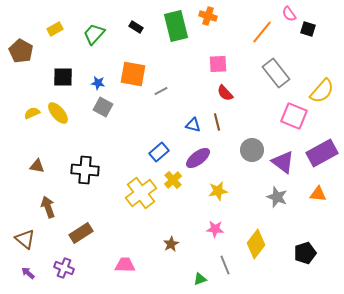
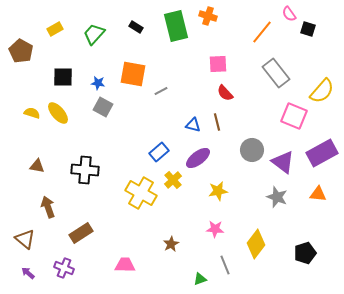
yellow semicircle at (32, 113): rotated 42 degrees clockwise
yellow cross at (141, 193): rotated 24 degrees counterclockwise
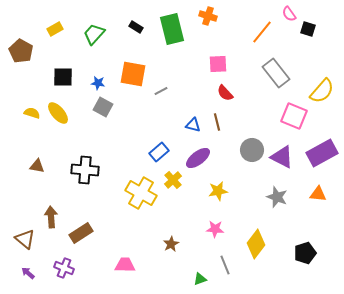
green rectangle at (176, 26): moved 4 px left, 3 px down
purple triangle at (283, 162): moved 1 px left, 5 px up; rotated 10 degrees counterclockwise
brown arrow at (48, 207): moved 3 px right, 10 px down; rotated 15 degrees clockwise
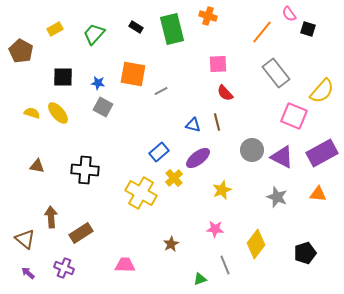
yellow cross at (173, 180): moved 1 px right, 2 px up
yellow star at (218, 191): moved 4 px right, 1 px up; rotated 12 degrees counterclockwise
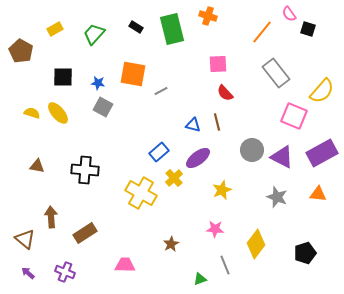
brown rectangle at (81, 233): moved 4 px right
purple cross at (64, 268): moved 1 px right, 4 px down
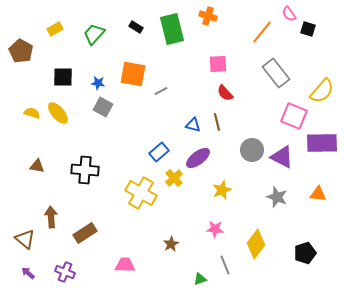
purple rectangle at (322, 153): moved 10 px up; rotated 28 degrees clockwise
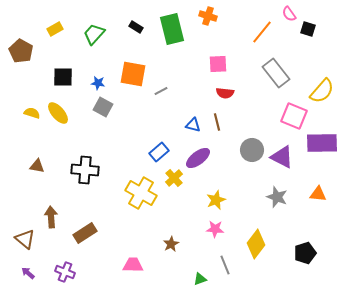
red semicircle at (225, 93): rotated 42 degrees counterclockwise
yellow star at (222, 190): moved 6 px left, 10 px down
pink trapezoid at (125, 265): moved 8 px right
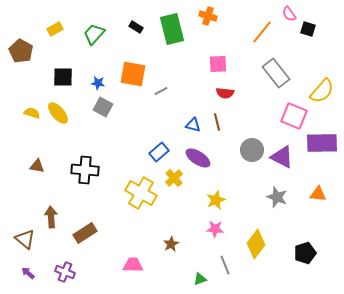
purple ellipse at (198, 158): rotated 70 degrees clockwise
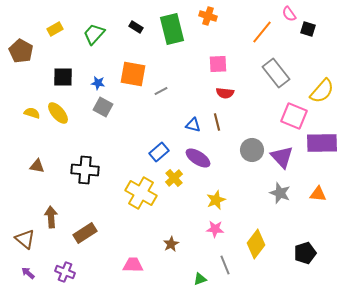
purple triangle at (282, 157): rotated 20 degrees clockwise
gray star at (277, 197): moved 3 px right, 4 px up
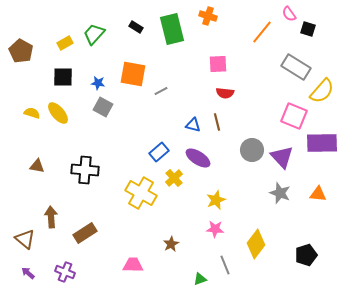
yellow rectangle at (55, 29): moved 10 px right, 14 px down
gray rectangle at (276, 73): moved 20 px right, 6 px up; rotated 20 degrees counterclockwise
black pentagon at (305, 253): moved 1 px right, 2 px down
